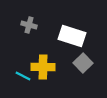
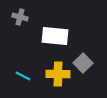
gray cross: moved 9 px left, 8 px up
white rectangle: moved 17 px left; rotated 12 degrees counterclockwise
yellow cross: moved 15 px right, 7 px down
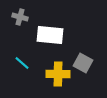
white rectangle: moved 5 px left, 1 px up
gray square: rotated 18 degrees counterclockwise
cyan line: moved 1 px left, 13 px up; rotated 14 degrees clockwise
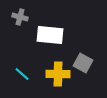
cyan line: moved 11 px down
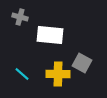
gray square: moved 1 px left
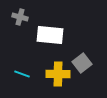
gray square: rotated 24 degrees clockwise
cyan line: rotated 21 degrees counterclockwise
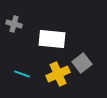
gray cross: moved 6 px left, 7 px down
white rectangle: moved 2 px right, 4 px down
yellow cross: rotated 25 degrees counterclockwise
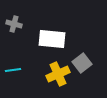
cyan line: moved 9 px left, 4 px up; rotated 28 degrees counterclockwise
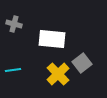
yellow cross: rotated 20 degrees counterclockwise
